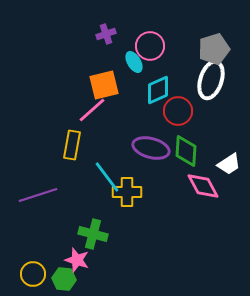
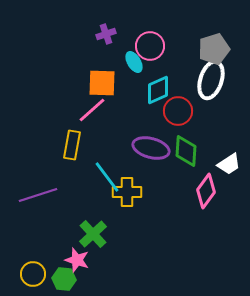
orange square: moved 2 px left, 2 px up; rotated 16 degrees clockwise
pink diamond: moved 3 px right, 5 px down; rotated 64 degrees clockwise
green cross: rotated 32 degrees clockwise
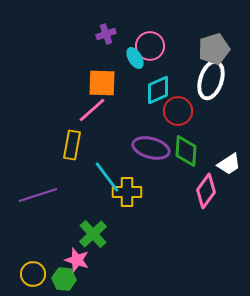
cyan ellipse: moved 1 px right, 4 px up
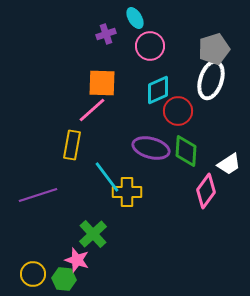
cyan ellipse: moved 40 px up
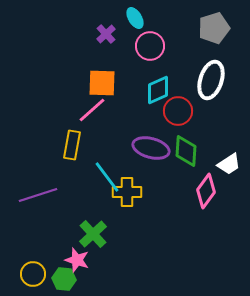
purple cross: rotated 24 degrees counterclockwise
gray pentagon: moved 21 px up
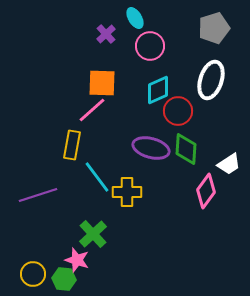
green diamond: moved 2 px up
cyan line: moved 10 px left
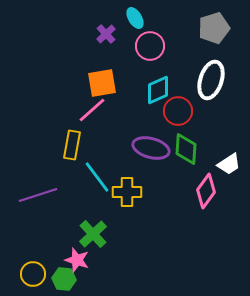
orange square: rotated 12 degrees counterclockwise
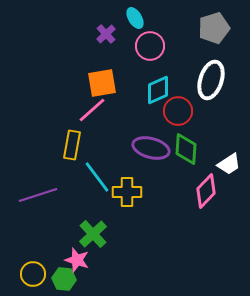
pink diamond: rotated 8 degrees clockwise
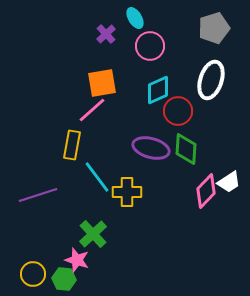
white trapezoid: moved 18 px down
